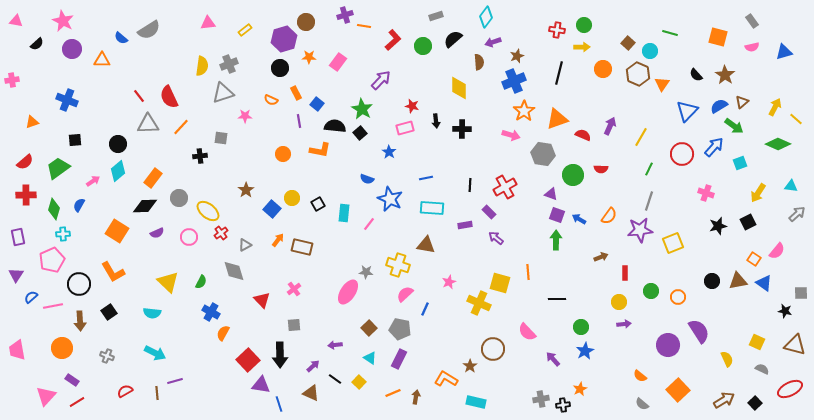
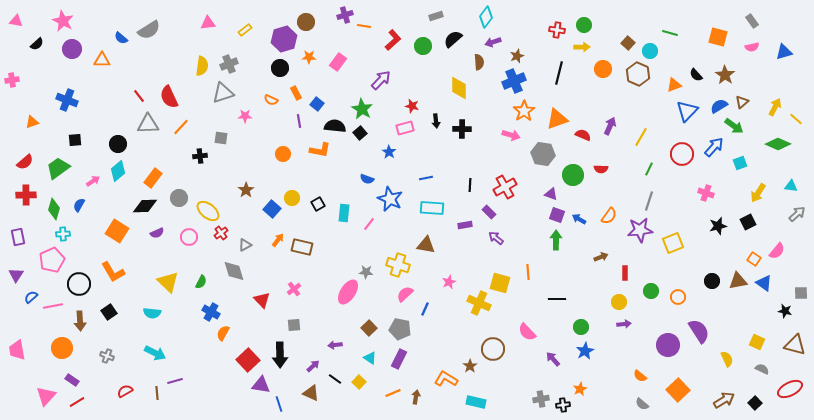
orange triangle at (662, 84): moved 12 px right, 1 px down; rotated 35 degrees clockwise
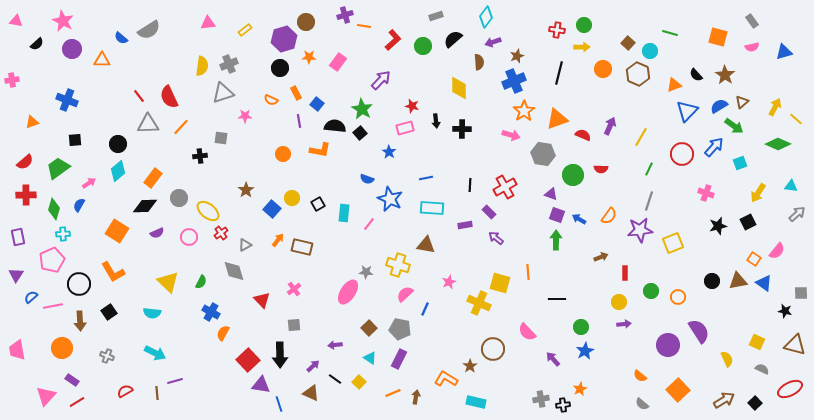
pink arrow at (93, 181): moved 4 px left, 2 px down
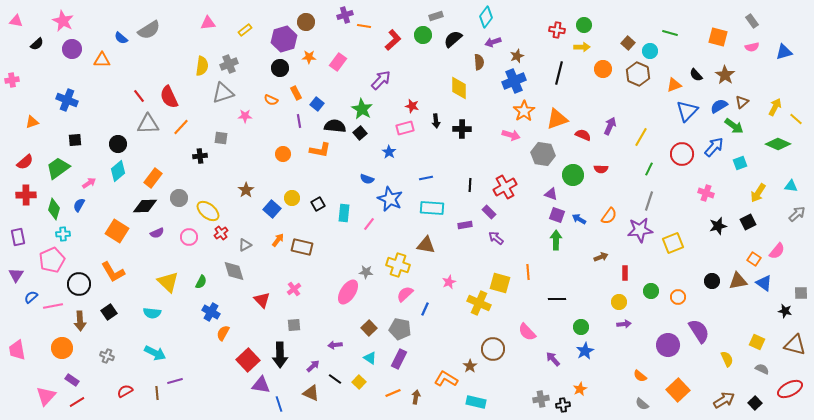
green circle at (423, 46): moved 11 px up
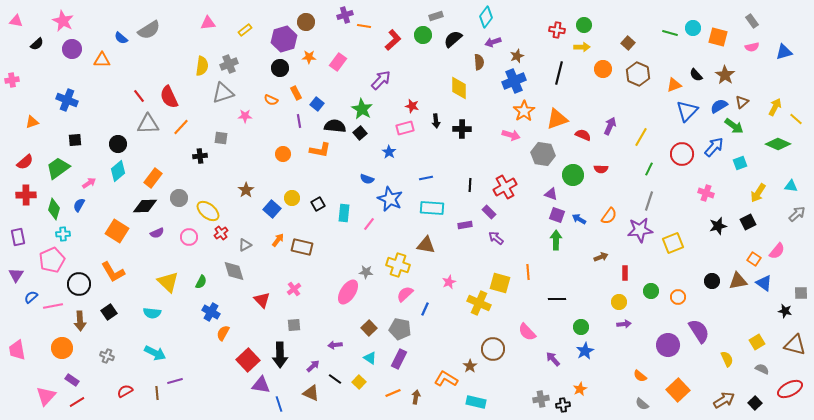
cyan circle at (650, 51): moved 43 px right, 23 px up
yellow square at (757, 342): rotated 35 degrees clockwise
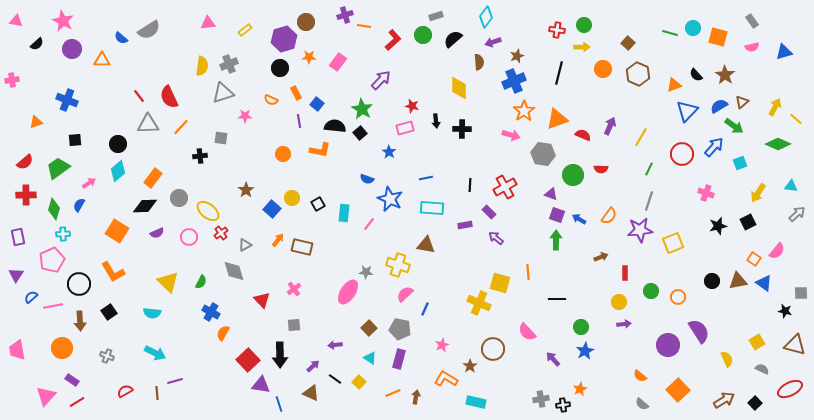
orange triangle at (32, 122): moved 4 px right
pink star at (449, 282): moved 7 px left, 63 px down
purple rectangle at (399, 359): rotated 12 degrees counterclockwise
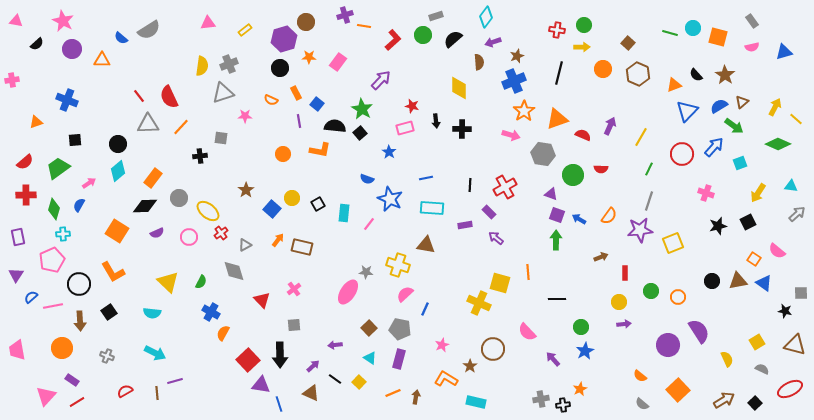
pink semicircle at (777, 251): rotated 90 degrees clockwise
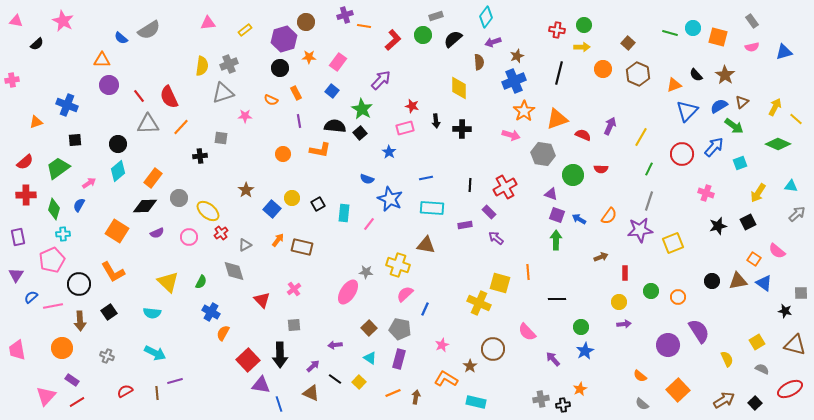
purple circle at (72, 49): moved 37 px right, 36 px down
blue cross at (67, 100): moved 5 px down
blue square at (317, 104): moved 15 px right, 13 px up
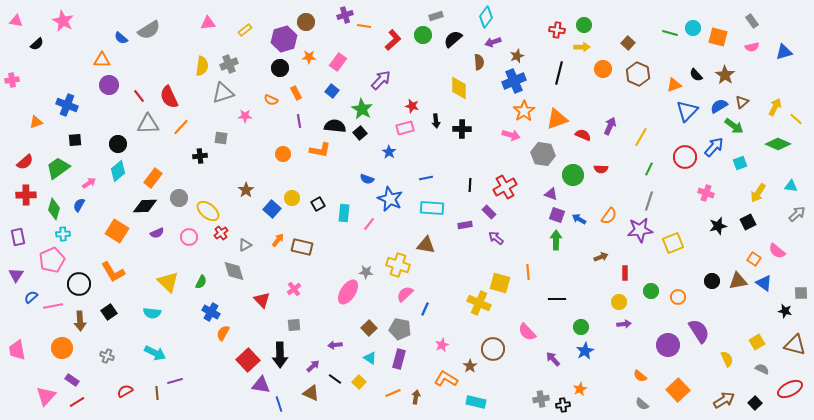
red circle at (682, 154): moved 3 px right, 3 px down
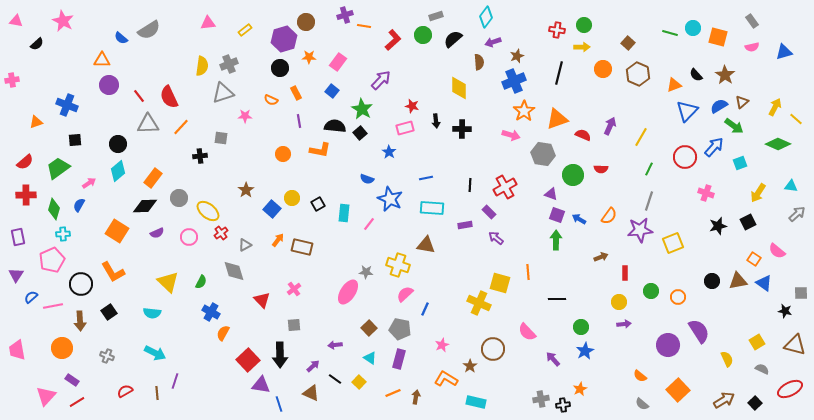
black circle at (79, 284): moved 2 px right
purple line at (175, 381): rotated 56 degrees counterclockwise
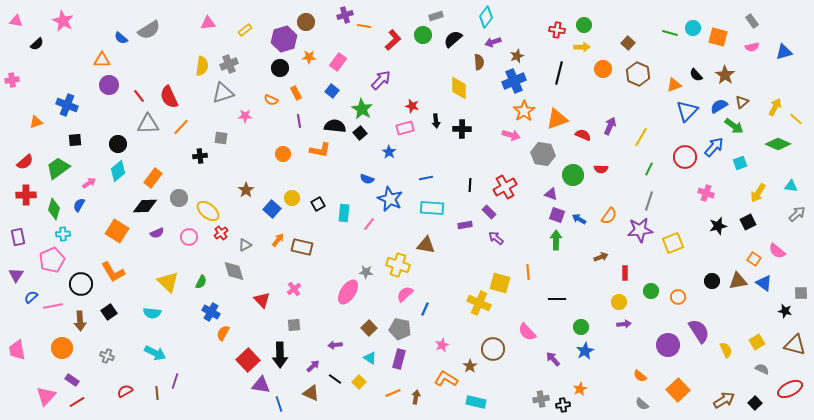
yellow semicircle at (727, 359): moved 1 px left, 9 px up
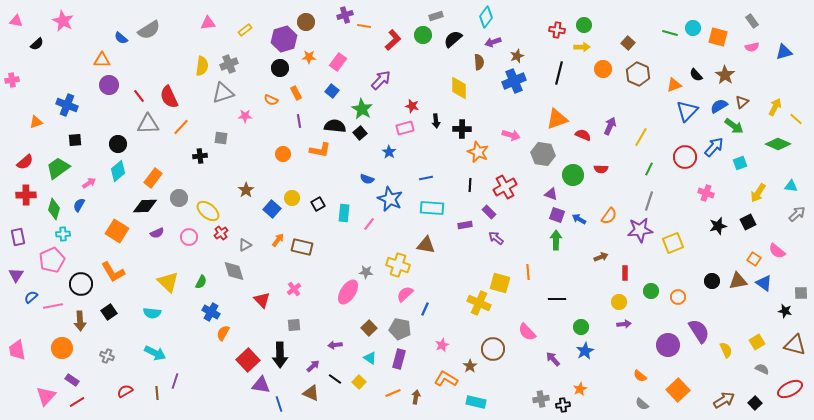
orange star at (524, 111): moved 46 px left, 41 px down; rotated 15 degrees counterclockwise
